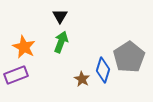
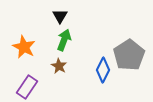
green arrow: moved 3 px right, 2 px up
gray pentagon: moved 2 px up
blue diamond: rotated 10 degrees clockwise
purple rectangle: moved 11 px right, 12 px down; rotated 35 degrees counterclockwise
brown star: moved 23 px left, 13 px up
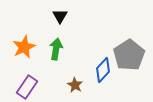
green arrow: moved 8 px left, 9 px down; rotated 10 degrees counterclockwise
orange star: rotated 20 degrees clockwise
brown star: moved 16 px right, 19 px down
blue diamond: rotated 15 degrees clockwise
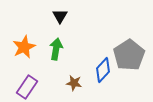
brown star: moved 1 px left, 2 px up; rotated 21 degrees counterclockwise
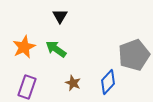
green arrow: rotated 65 degrees counterclockwise
gray pentagon: moved 5 px right; rotated 12 degrees clockwise
blue diamond: moved 5 px right, 12 px down
brown star: moved 1 px left; rotated 14 degrees clockwise
purple rectangle: rotated 15 degrees counterclockwise
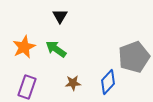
gray pentagon: moved 2 px down
brown star: rotated 28 degrees counterclockwise
